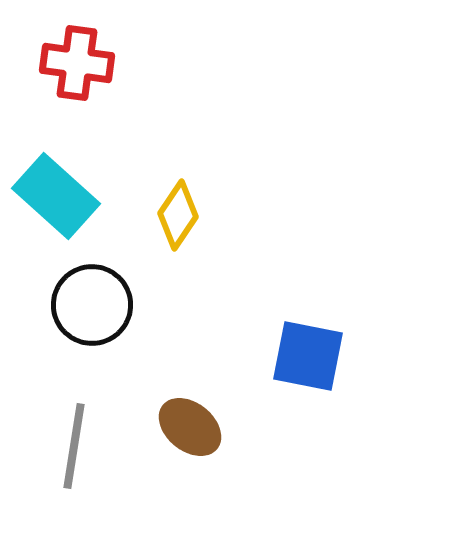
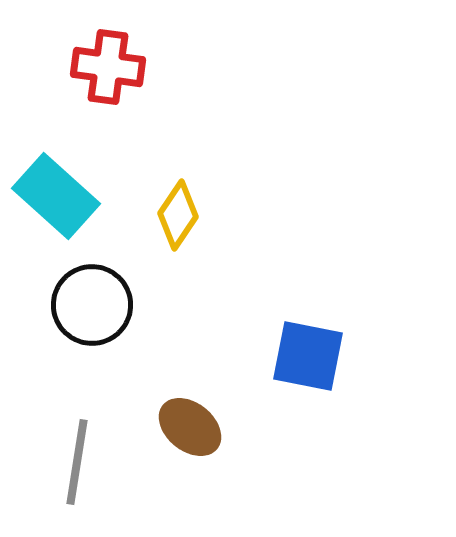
red cross: moved 31 px right, 4 px down
gray line: moved 3 px right, 16 px down
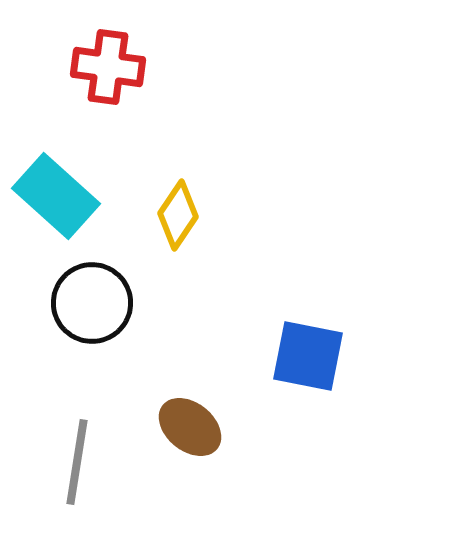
black circle: moved 2 px up
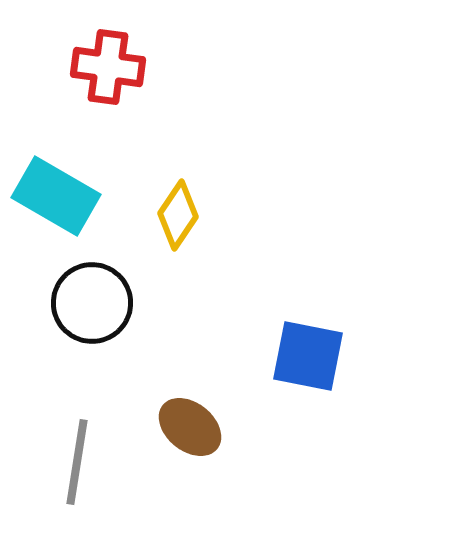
cyan rectangle: rotated 12 degrees counterclockwise
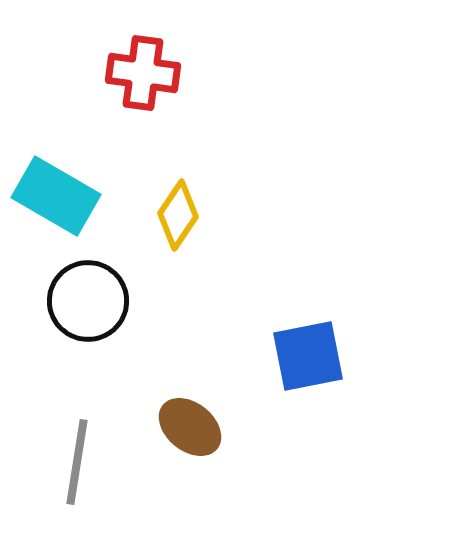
red cross: moved 35 px right, 6 px down
black circle: moved 4 px left, 2 px up
blue square: rotated 22 degrees counterclockwise
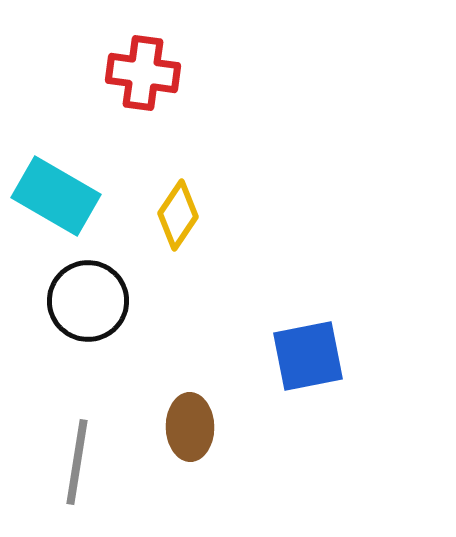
brown ellipse: rotated 50 degrees clockwise
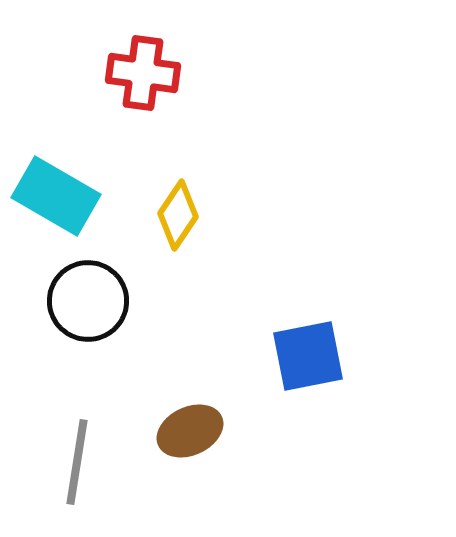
brown ellipse: moved 4 px down; rotated 66 degrees clockwise
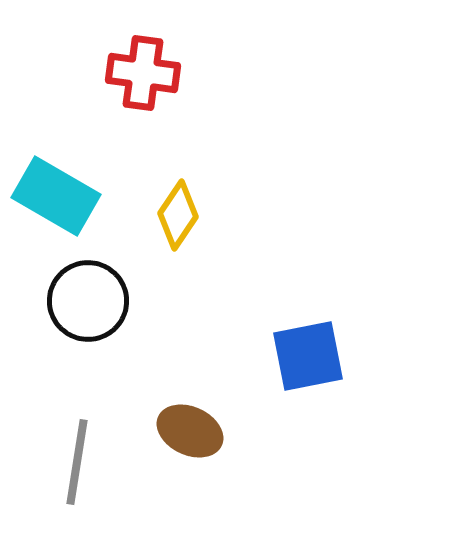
brown ellipse: rotated 50 degrees clockwise
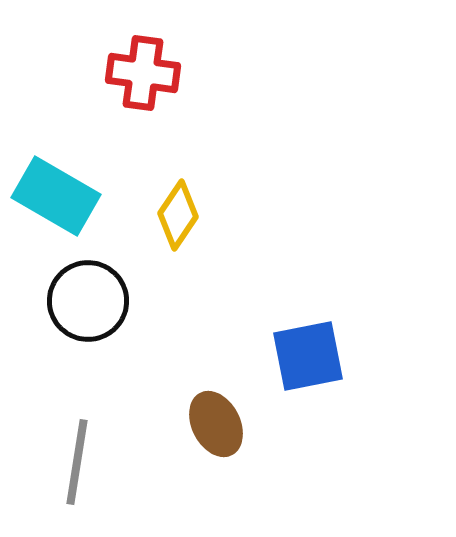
brown ellipse: moved 26 px right, 7 px up; rotated 38 degrees clockwise
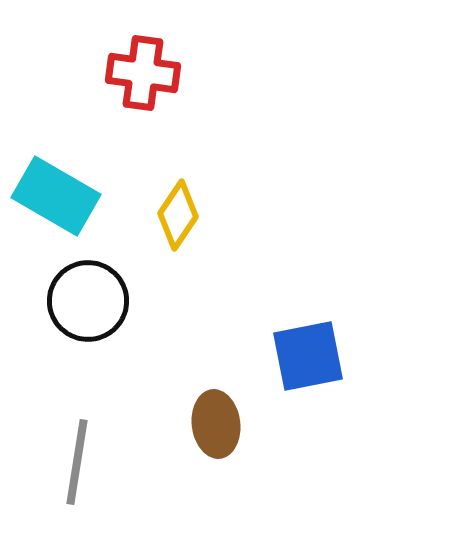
brown ellipse: rotated 20 degrees clockwise
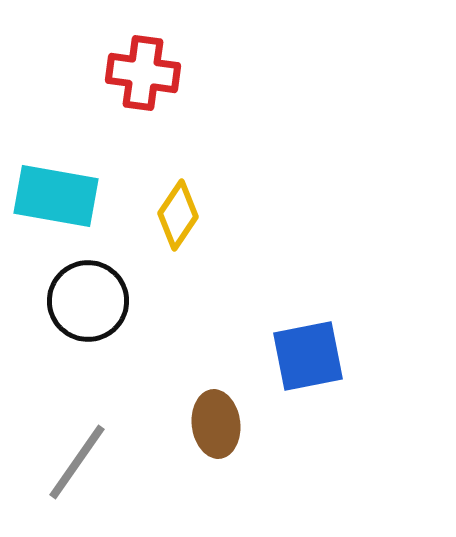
cyan rectangle: rotated 20 degrees counterclockwise
gray line: rotated 26 degrees clockwise
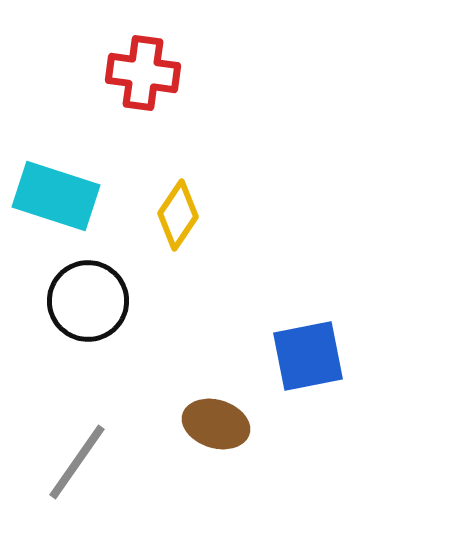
cyan rectangle: rotated 8 degrees clockwise
brown ellipse: rotated 66 degrees counterclockwise
